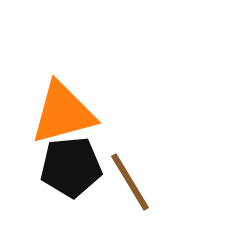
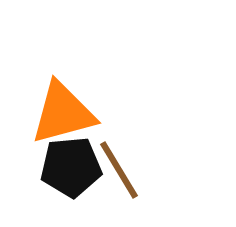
brown line: moved 11 px left, 12 px up
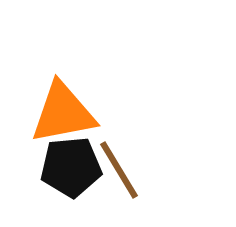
orange triangle: rotated 4 degrees clockwise
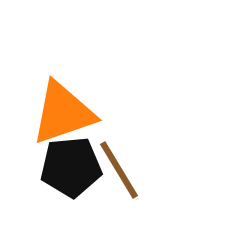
orange triangle: rotated 8 degrees counterclockwise
